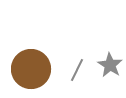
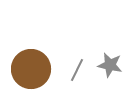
gray star: rotated 20 degrees counterclockwise
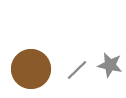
gray line: rotated 20 degrees clockwise
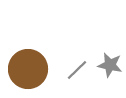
brown circle: moved 3 px left
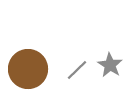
gray star: rotated 20 degrees clockwise
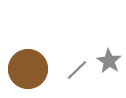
gray star: moved 1 px left, 4 px up
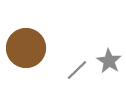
brown circle: moved 2 px left, 21 px up
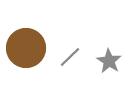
gray line: moved 7 px left, 13 px up
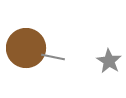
gray line: moved 17 px left; rotated 55 degrees clockwise
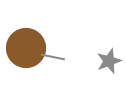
gray star: rotated 20 degrees clockwise
